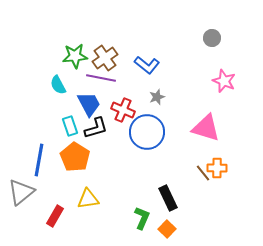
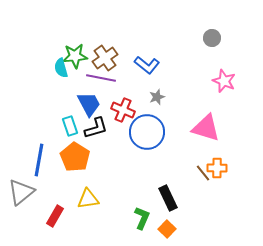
cyan semicircle: moved 3 px right, 17 px up; rotated 12 degrees clockwise
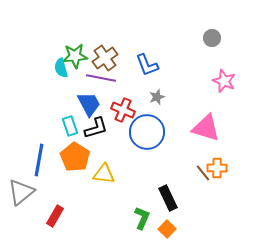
blue L-shape: rotated 30 degrees clockwise
yellow triangle: moved 16 px right, 25 px up; rotated 15 degrees clockwise
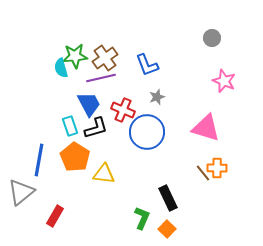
purple line: rotated 24 degrees counterclockwise
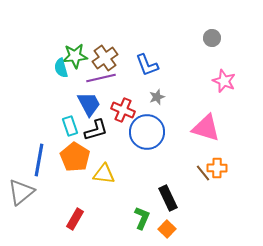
black L-shape: moved 2 px down
red rectangle: moved 20 px right, 3 px down
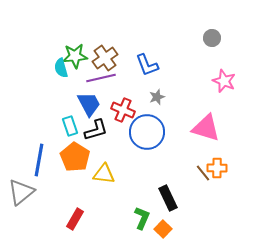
orange square: moved 4 px left
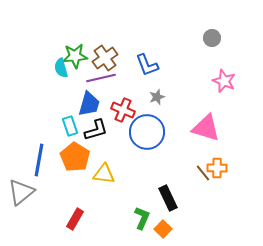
blue trapezoid: rotated 44 degrees clockwise
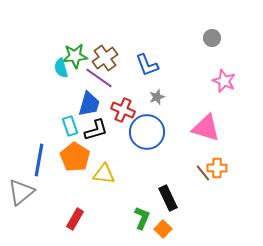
purple line: moved 2 px left; rotated 48 degrees clockwise
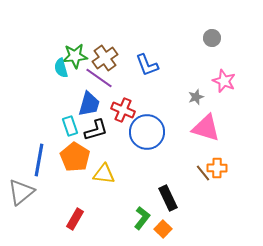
gray star: moved 39 px right
green L-shape: rotated 15 degrees clockwise
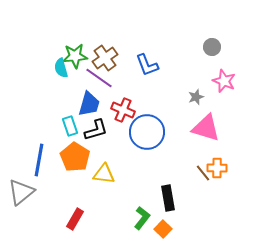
gray circle: moved 9 px down
black rectangle: rotated 15 degrees clockwise
